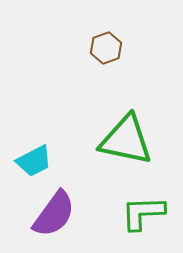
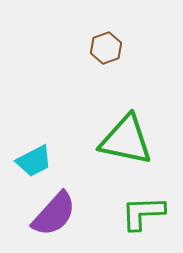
purple semicircle: rotated 6 degrees clockwise
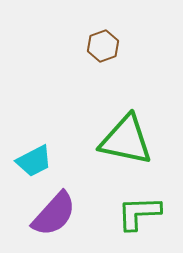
brown hexagon: moved 3 px left, 2 px up
green L-shape: moved 4 px left
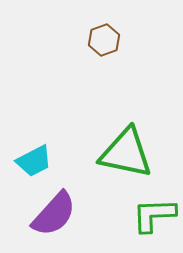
brown hexagon: moved 1 px right, 6 px up
green triangle: moved 13 px down
green L-shape: moved 15 px right, 2 px down
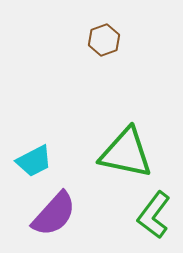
green L-shape: rotated 51 degrees counterclockwise
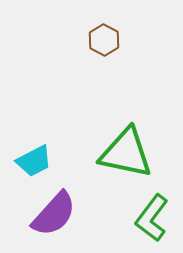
brown hexagon: rotated 12 degrees counterclockwise
green L-shape: moved 2 px left, 3 px down
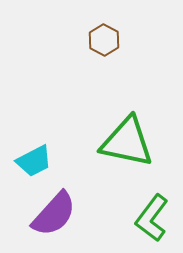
green triangle: moved 1 px right, 11 px up
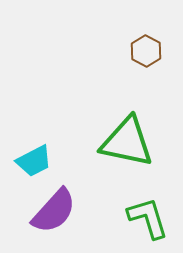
brown hexagon: moved 42 px right, 11 px down
purple semicircle: moved 3 px up
green L-shape: moved 4 px left; rotated 126 degrees clockwise
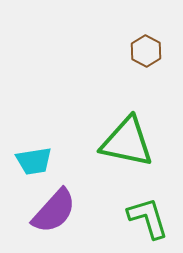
cyan trapezoid: rotated 18 degrees clockwise
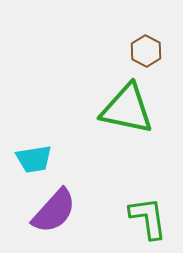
green triangle: moved 33 px up
cyan trapezoid: moved 2 px up
green L-shape: rotated 9 degrees clockwise
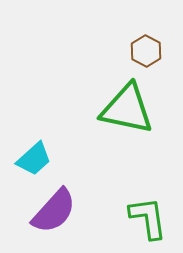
cyan trapezoid: rotated 33 degrees counterclockwise
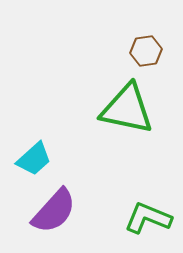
brown hexagon: rotated 24 degrees clockwise
green L-shape: rotated 60 degrees counterclockwise
